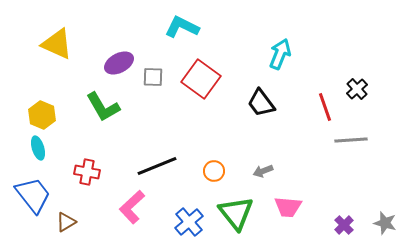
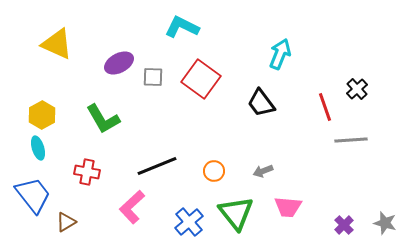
green L-shape: moved 12 px down
yellow hexagon: rotated 8 degrees clockwise
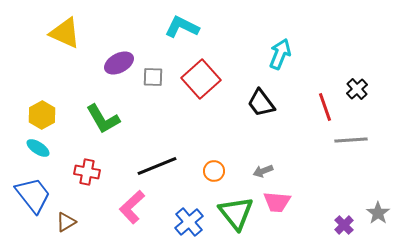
yellow triangle: moved 8 px right, 11 px up
red square: rotated 12 degrees clockwise
cyan ellipse: rotated 40 degrees counterclockwise
pink trapezoid: moved 11 px left, 5 px up
gray star: moved 7 px left, 10 px up; rotated 20 degrees clockwise
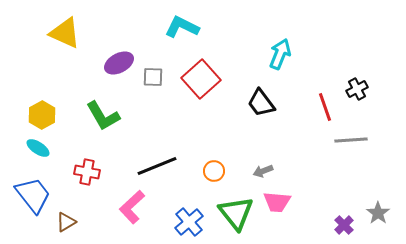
black cross: rotated 15 degrees clockwise
green L-shape: moved 3 px up
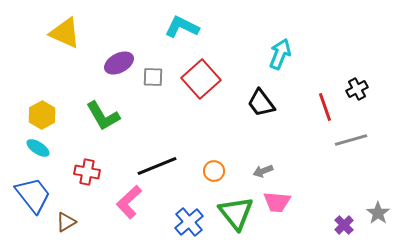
gray line: rotated 12 degrees counterclockwise
pink L-shape: moved 3 px left, 5 px up
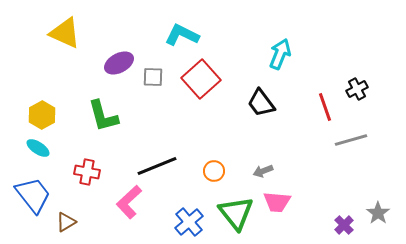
cyan L-shape: moved 8 px down
green L-shape: rotated 15 degrees clockwise
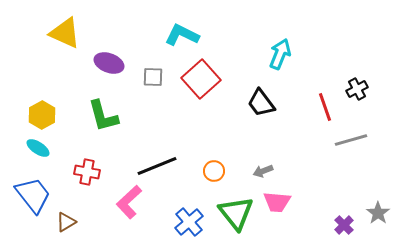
purple ellipse: moved 10 px left; rotated 48 degrees clockwise
